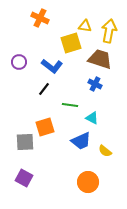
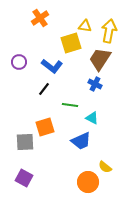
orange cross: rotated 30 degrees clockwise
brown trapezoid: rotated 75 degrees counterclockwise
yellow semicircle: moved 16 px down
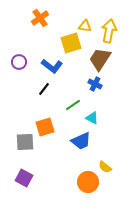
green line: moved 3 px right; rotated 42 degrees counterclockwise
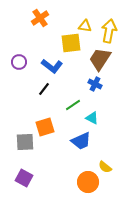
yellow square: rotated 10 degrees clockwise
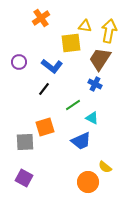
orange cross: moved 1 px right
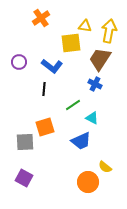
black line: rotated 32 degrees counterclockwise
